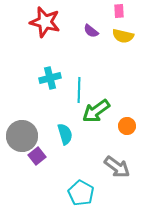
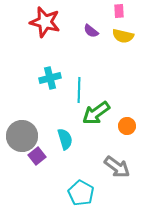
green arrow: moved 2 px down
cyan semicircle: moved 5 px down
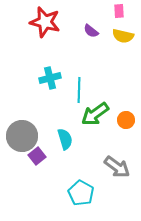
green arrow: moved 1 px left, 1 px down
orange circle: moved 1 px left, 6 px up
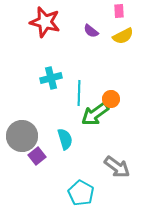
yellow semicircle: rotated 40 degrees counterclockwise
cyan cross: moved 1 px right
cyan line: moved 3 px down
orange circle: moved 15 px left, 21 px up
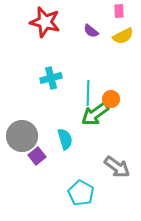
cyan line: moved 9 px right
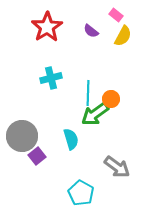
pink rectangle: moved 3 px left, 4 px down; rotated 48 degrees counterclockwise
red star: moved 2 px right, 5 px down; rotated 24 degrees clockwise
yellow semicircle: rotated 35 degrees counterclockwise
cyan semicircle: moved 6 px right
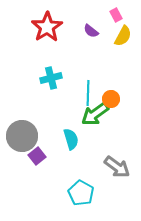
pink rectangle: rotated 24 degrees clockwise
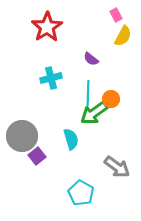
purple semicircle: moved 28 px down
green arrow: moved 1 px left, 1 px up
